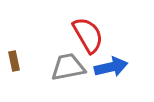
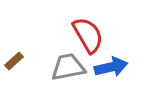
brown rectangle: rotated 60 degrees clockwise
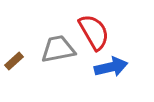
red semicircle: moved 6 px right, 3 px up
gray trapezoid: moved 10 px left, 18 px up
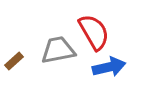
gray trapezoid: moved 1 px down
blue arrow: moved 2 px left
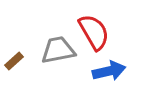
blue arrow: moved 4 px down
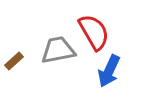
blue arrow: rotated 128 degrees clockwise
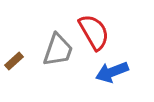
gray trapezoid: rotated 120 degrees clockwise
blue arrow: moved 3 px right, 1 px down; rotated 44 degrees clockwise
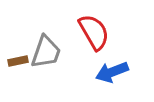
gray trapezoid: moved 12 px left, 2 px down
brown rectangle: moved 4 px right; rotated 30 degrees clockwise
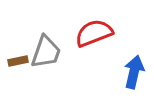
red semicircle: moved 1 px down; rotated 81 degrees counterclockwise
blue arrow: moved 22 px right; rotated 124 degrees clockwise
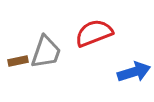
blue arrow: rotated 60 degrees clockwise
